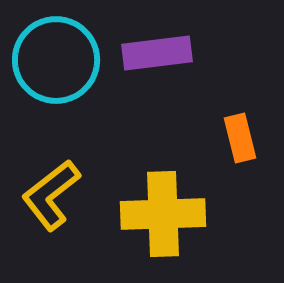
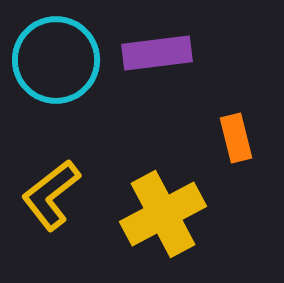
orange rectangle: moved 4 px left
yellow cross: rotated 26 degrees counterclockwise
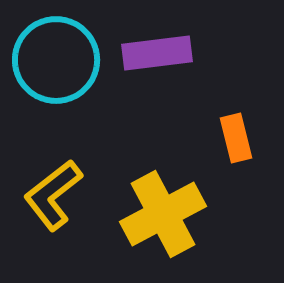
yellow L-shape: moved 2 px right
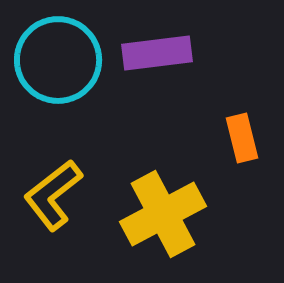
cyan circle: moved 2 px right
orange rectangle: moved 6 px right
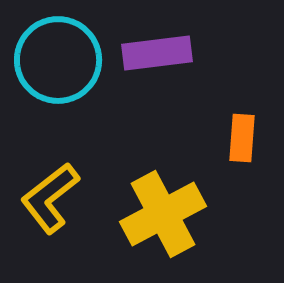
orange rectangle: rotated 18 degrees clockwise
yellow L-shape: moved 3 px left, 3 px down
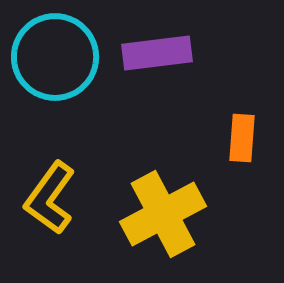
cyan circle: moved 3 px left, 3 px up
yellow L-shape: rotated 16 degrees counterclockwise
